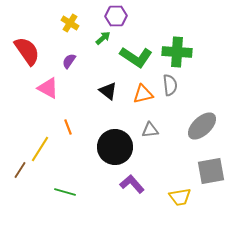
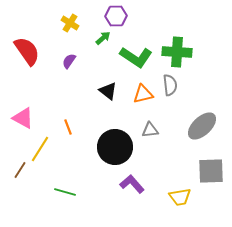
pink triangle: moved 25 px left, 30 px down
gray square: rotated 8 degrees clockwise
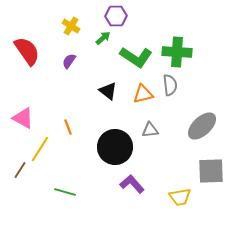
yellow cross: moved 1 px right, 3 px down
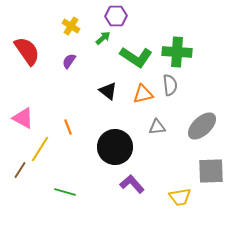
gray triangle: moved 7 px right, 3 px up
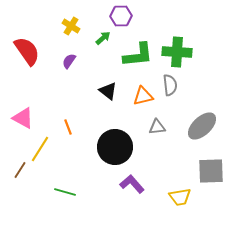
purple hexagon: moved 5 px right
green L-shape: moved 2 px right, 2 px up; rotated 40 degrees counterclockwise
orange triangle: moved 2 px down
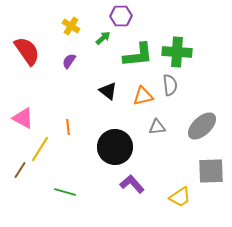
orange line: rotated 14 degrees clockwise
yellow trapezoid: rotated 25 degrees counterclockwise
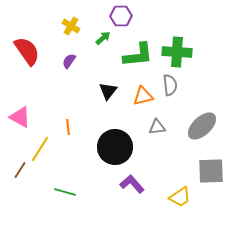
black triangle: rotated 30 degrees clockwise
pink triangle: moved 3 px left, 1 px up
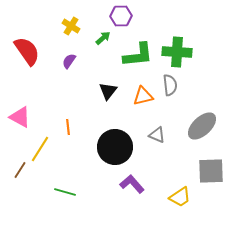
gray triangle: moved 8 px down; rotated 30 degrees clockwise
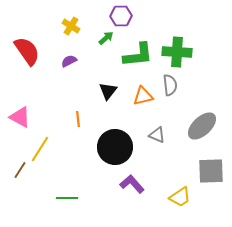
green arrow: moved 3 px right
purple semicircle: rotated 28 degrees clockwise
orange line: moved 10 px right, 8 px up
green line: moved 2 px right, 6 px down; rotated 15 degrees counterclockwise
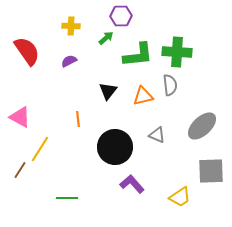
yellow cross: rotated 30 degrees counterclockwise
